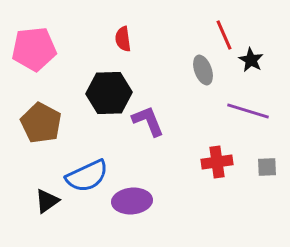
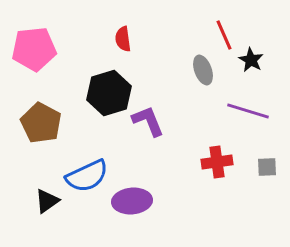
black hexagon: rotated 15 degrees counterclockwise
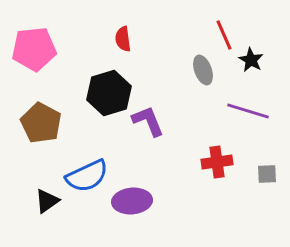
gray square: moved 7 px down
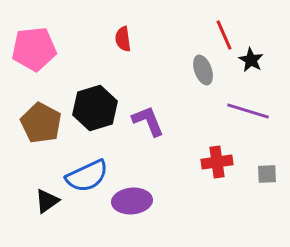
black hexagon: moved 14 px left, 15 px down
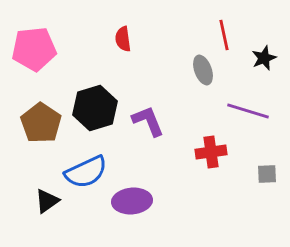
red line: rotated 12 degrees clockwise
black star: moved 13 px right, 2 px up; rotated 20 degrees clockwise
brown pentagon: rotated 6 degrees clockwise
red cross: moved 6 px left, 10 px up
blue semicircle: moved 1 px left, 4 px up
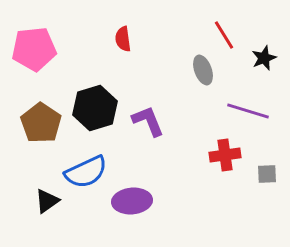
red line: rotated 20 degrees counterclockwise
red cross: moved 14 px right, 3 px down
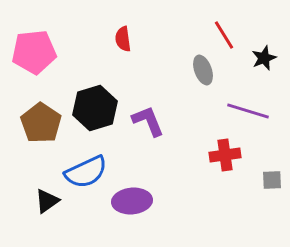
pink pentagon: moved 3 px down
gray square: moved 5 px right, 6 px down
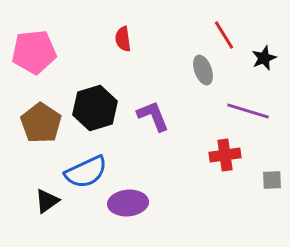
purple L-shape: moved 5 px right, 5 px up
purple ellipse: moved 4 px left, 2 px down
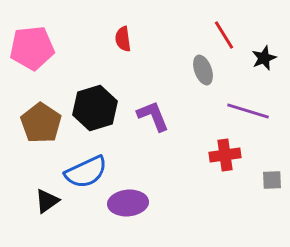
pink pentagon: moved 2 px left, 4 px up
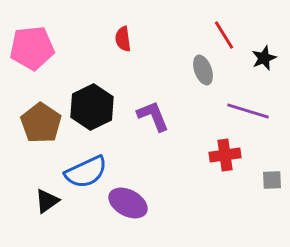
black hexagon: moved 3 px left, 1 px up; rotated 9 degrees counterclockwise
purple ellipse: rotated 33 degrees clockwise
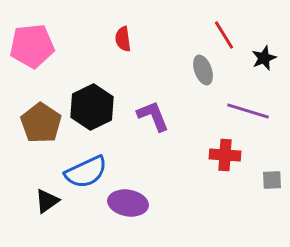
pink pentagon: moved 2 px up
red cross: rotated 12 degrees clockwise
purple ellipse: rotated 18 degrees counterclockwise
